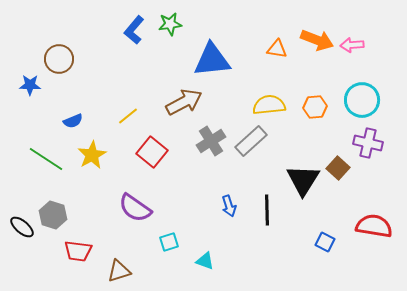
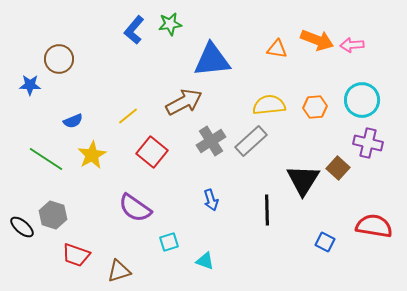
blue arrow: moved 18 px left, 6 px up
red trapezoid: moved 2 px left, 4 px down; rotated 12 degrees clockwise
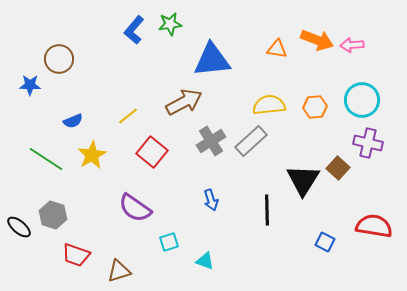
black ellipse: moved 3 px left
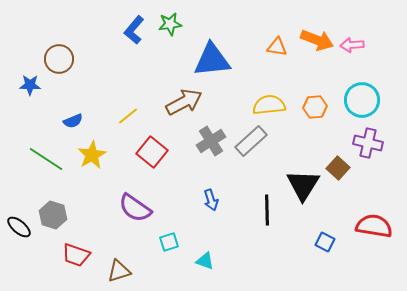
orange triangle: moved 2 px up
black triangle: moved 5 px down
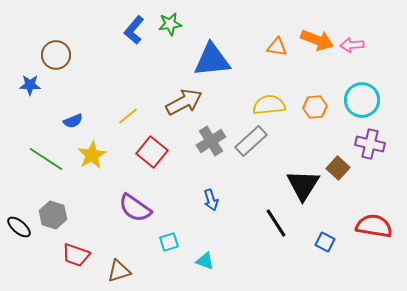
brown circle: moved 3 px left, 4 px up
purple cross: moved 2 px right, 1 px down
black line: moved 9 px right, 13 px down; rotated 32 degrees counterclockwise
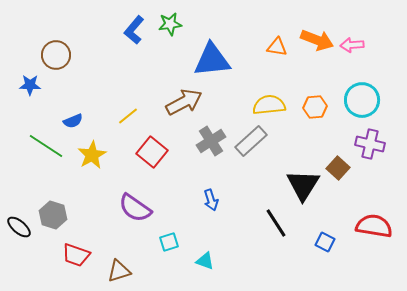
green line: moved 13 px up
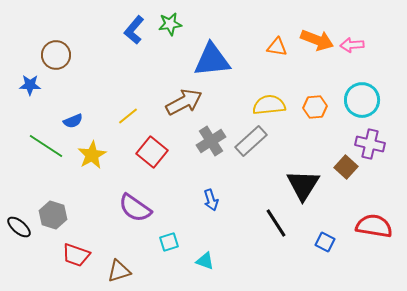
brown square: moved 8 px right, 1 px up
